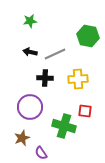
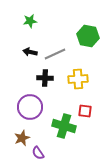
purple semicircle: moved 3 px left
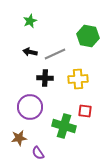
green star: rotated 16 degrees counterclockwise
brown star: moved 3 px left; rotated 14 degrees clockwise
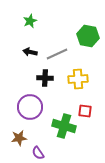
gray line: moved 2 px right
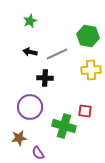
yellow cross: moved 13 px right, 9 px up
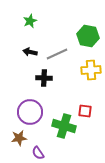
black cross: moved 1 px left
purple circle: moved 5 px down
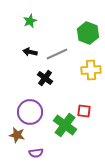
green hexagon: moved 3 px up; rotated 10 degrees clockwise
black cross: moved 1 px right; rotated 35 degrees clockwise
red square: moved 1 px left
green cross: moved 1 px right, 1 px up; rotated 20 degrees clockwise
brown star: moved 2 px left, 3 px up; rotated 21 degrees clockwise
purple semicircle: moved 2 px left; rotated 64 degrees counterclockwise
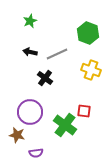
yellow cross: rotated 24 degrees clockwise
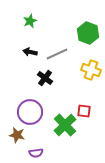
green cross: rotated 10 degrees clockwise
